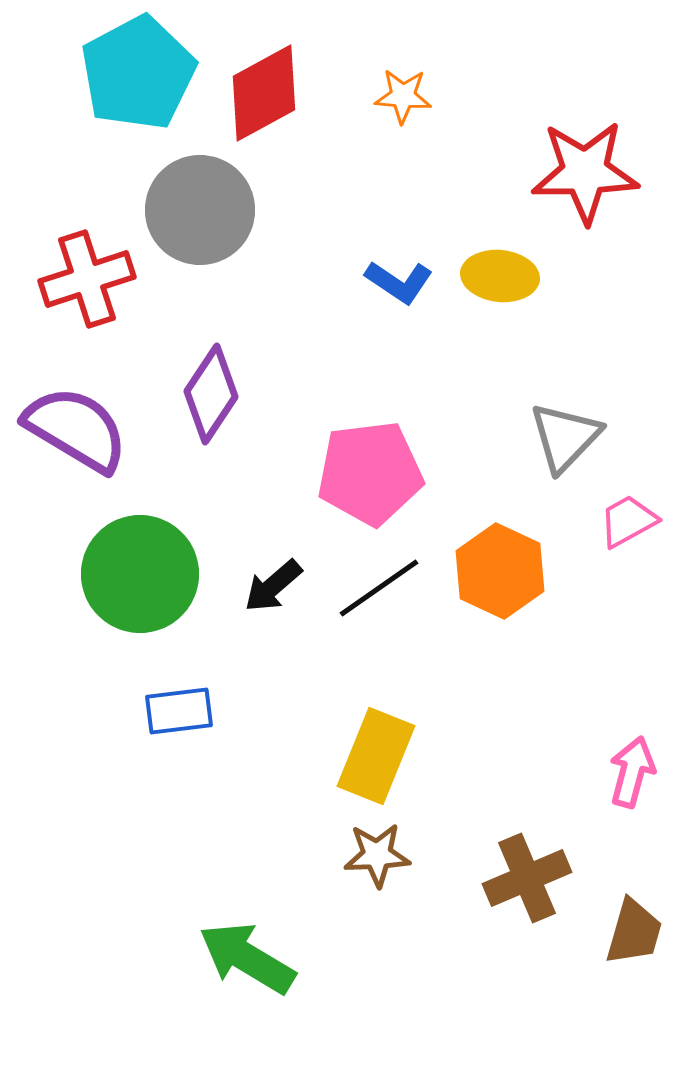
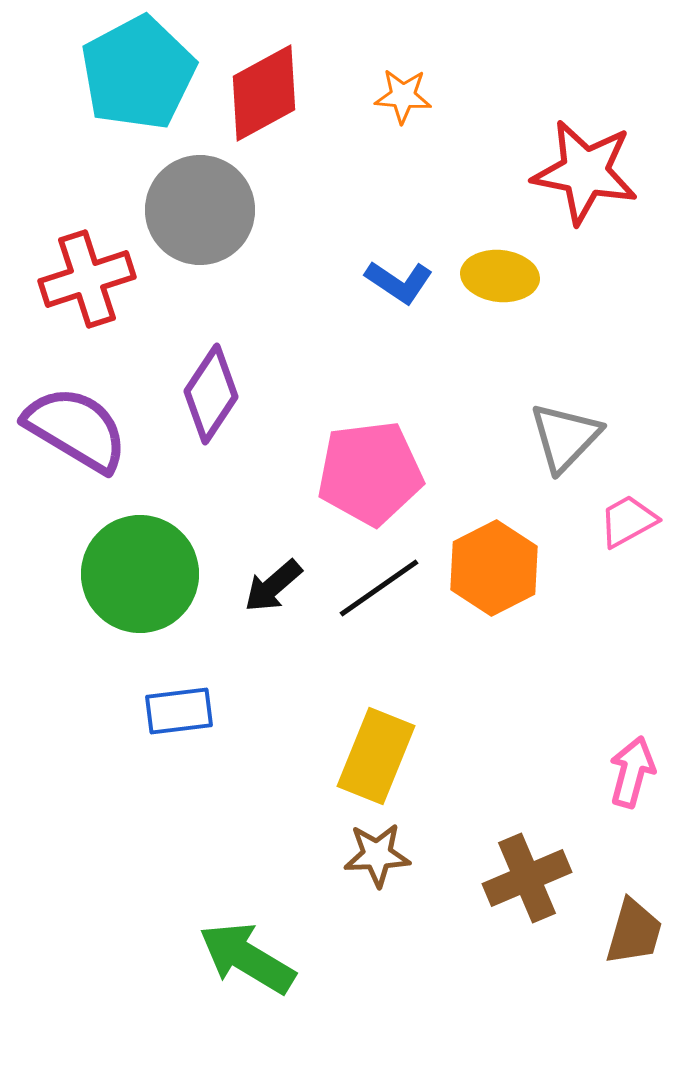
red star: rotated 12 degrees clockwise
orange hexagon: moved 6 px left, 3 px up; rotated 8 degrees clockwise
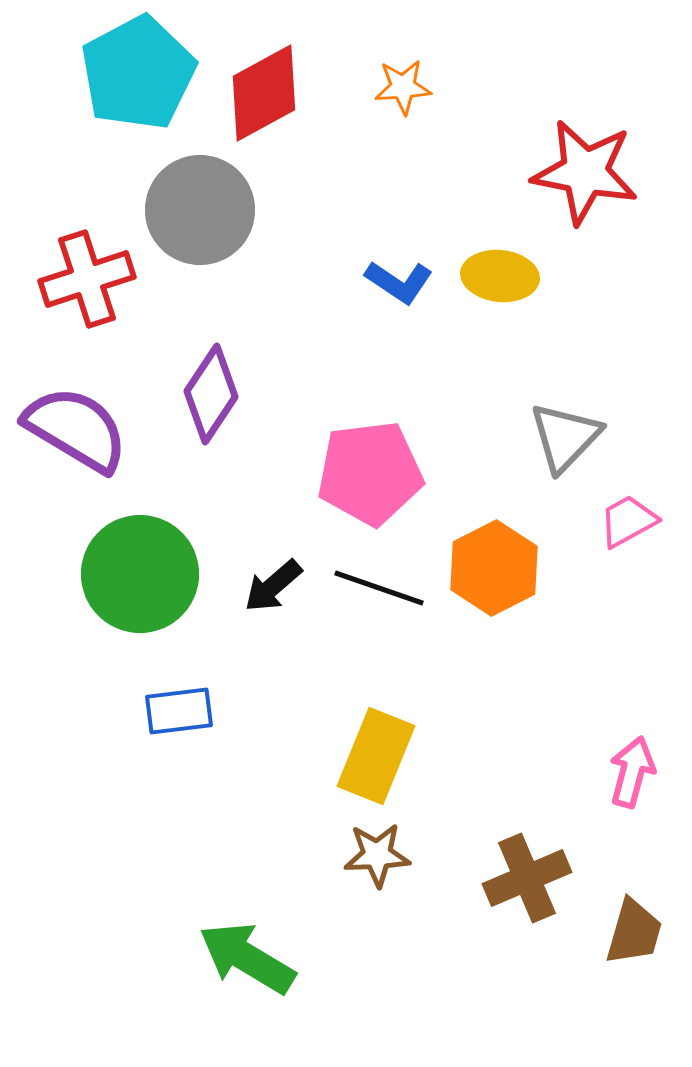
orange star: moved 9 px up; rotated 8 degrees counterclockwise
black line: rotated 54 degrees clockwise
